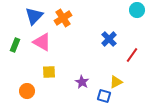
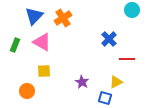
cyan circle: moved 5 px left
red line: moved 5 px left, 4 px down; rotated 56 degrees clockwise
yellow square: moved 5 px left, 1 px up
blue square: moved 1 px right, 2 px down
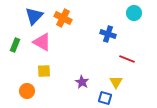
cyan circle: moved 2 px right, 3 px down
orange cross: rotated 30 degrees counterclockwise
blue cross: moved 1 px left, 5 px up; rotated 28 degrees counterclockwise
red line: rotated 21 degrees clockwise
yellow triangle: rotated 32 degrees counterclockwise
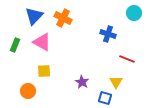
orange circle: moved 1 px right
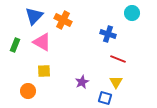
cyan circle: moved 2 px left
orange cross: moved 2 px down
red line: moved 9 px left
purple star: rotated 16 degrees clockwise
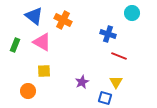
blue triangle: rotated 36 degrees counterclockwise
red line: moved 1 px right, 3 px up
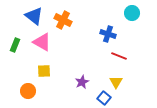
blue square: moved 1 px left; rotated 24 degrees clockwise
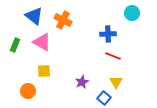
blue cross: rotated 21 degrees counterclockwise
red line: moved 6 px left
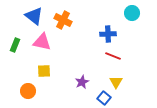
pink triangle: rotated 18 degrees counterclockwise
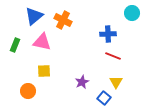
blue triangle: rotated 42 degrees clockwise
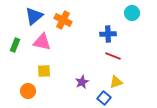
yellow triangle: rotated 40 degrees clockwise
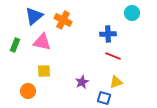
blue square: rotated 24 degrees counterclockwise
